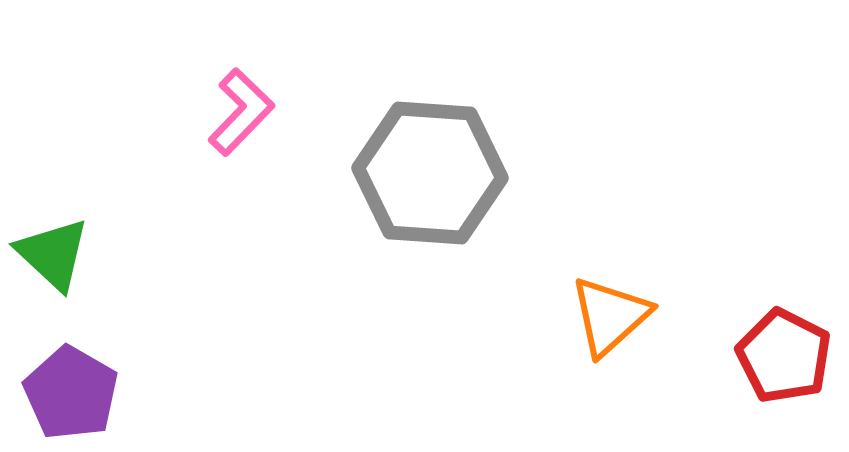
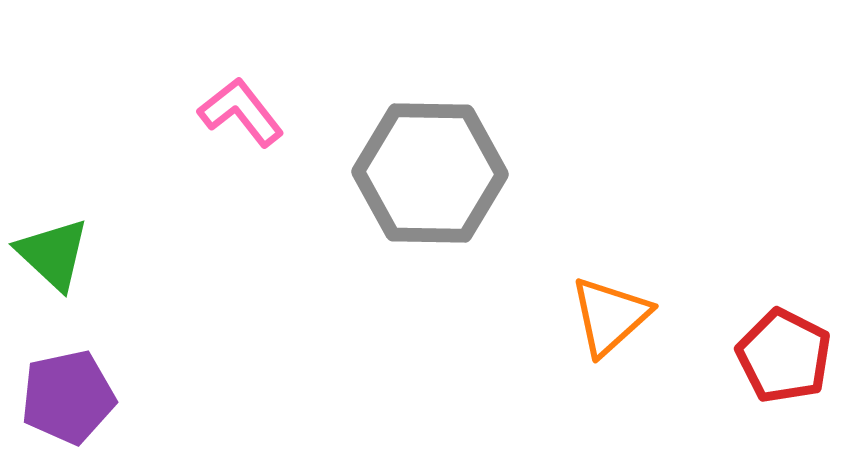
pink L-shape: rotated 82 degrees counterclockwise
gray hexagon: rotated 3 degrees counterclockwise
purple pentagon: moved 3 px left, 4 px down; rotated 30 degrees clockwise
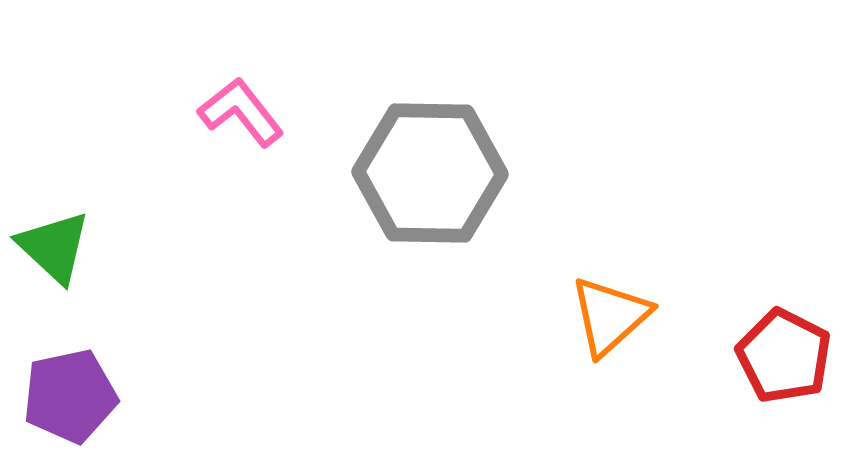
green triangle: moved 1 px right, 7 px up
purple pentagon: moved 2 px right, 1 px up
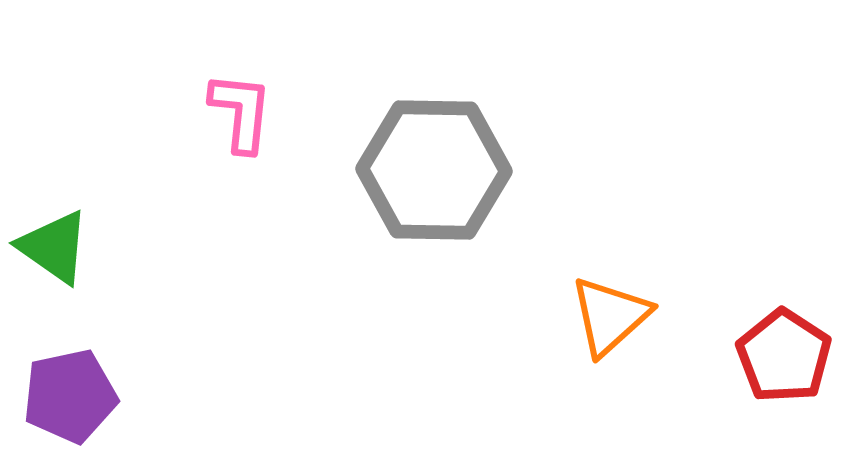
pink L-shape: rotated 44 degrees clockwise
gray hexagon: moved 4 px right, 3 px up
green triangle: rotated 8 degrees counterclockwise
red pentagon: rotated 6 degrees clockwise
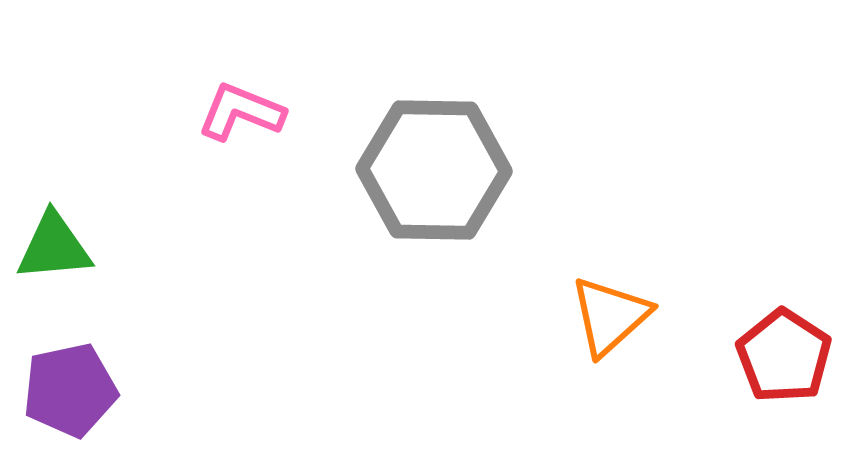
pink L-shape: rotated 74 degrees counterclockwise
green triangle: rotated 40 degrees counterclockwise
purple pentagon: moved 6 px up
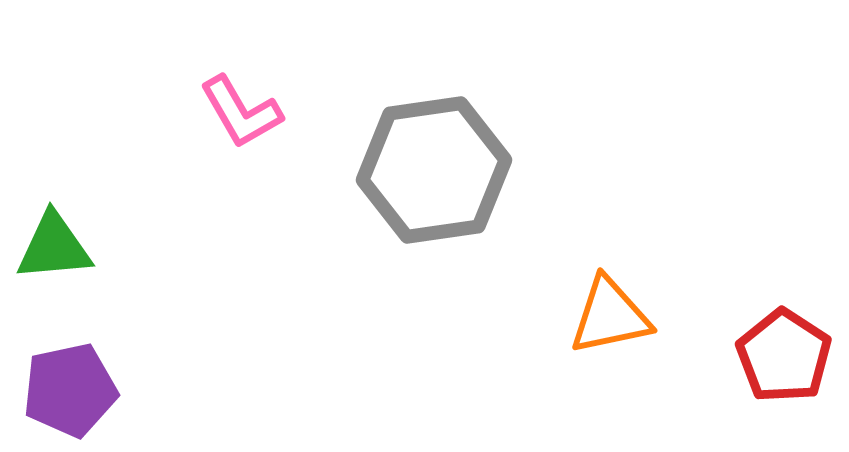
pink L-shape: rotated 142 degrees counterclockwise
gray hexagon: rotated 9 degrees counterclockwise
orange triangle: rotated 30 degrees clockwise
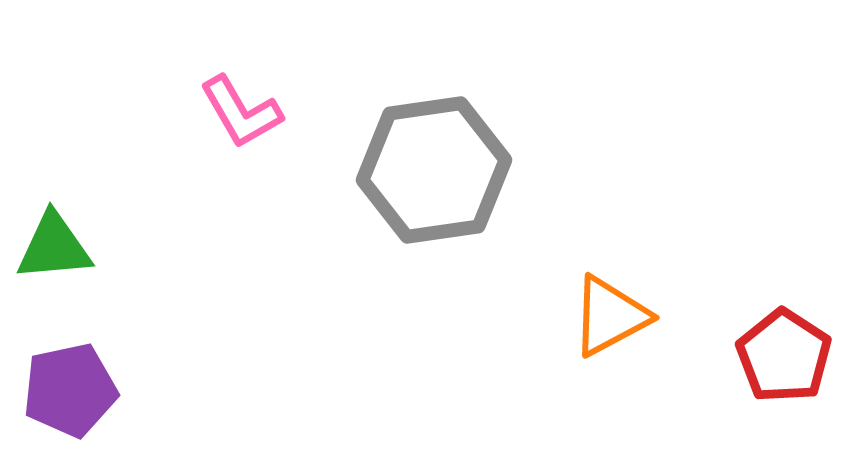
orange triangle: rotated 16 degrees counterclockwise
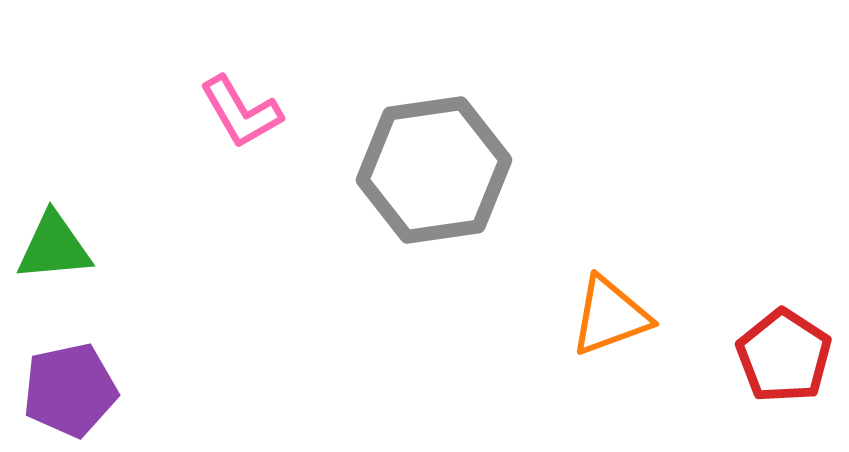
orange triangle: rotated 8 degrees clockwise
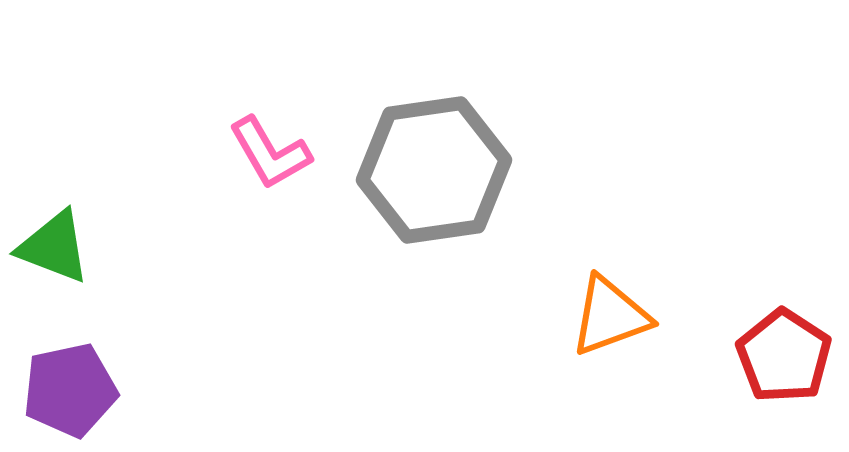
pink L-shape: moved 29 px right, 41 px down
green triangle: rotated 26 degrees clockwise
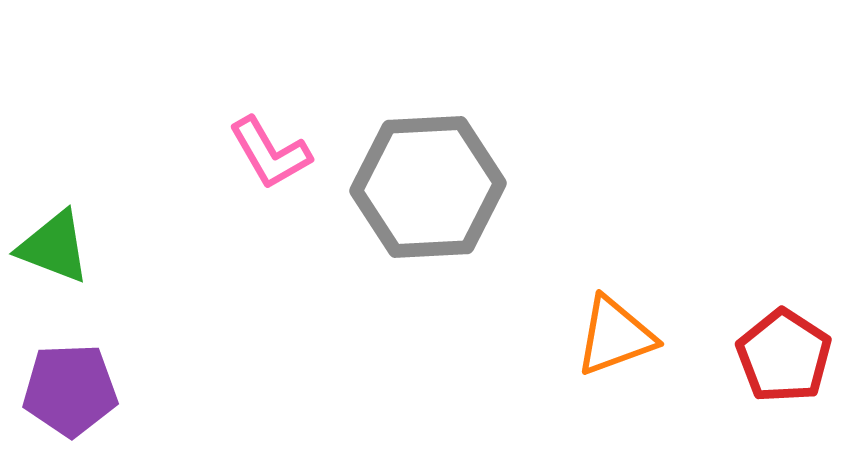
gray hexagon: moved 6 px left, 17 px down; rotated 5 degrees clockwise
orange triangle: moved 5 px right, 20 px down
purple pentagon: rotated 10 degrees clockwise
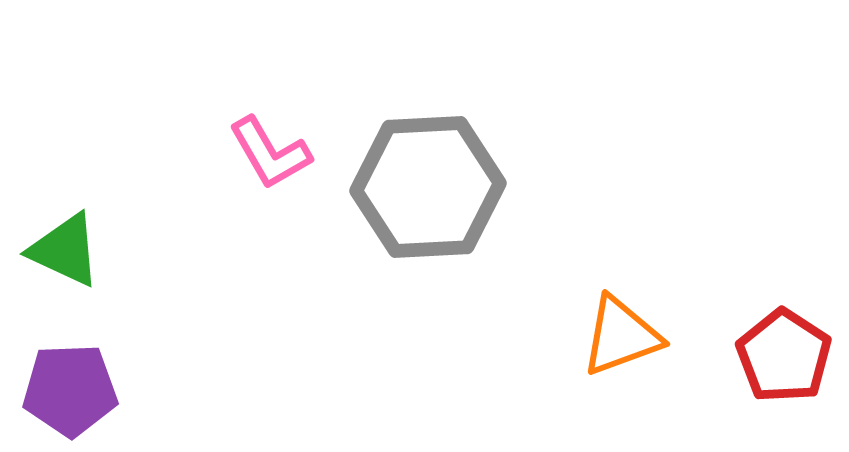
green triangle: moved 11 px right, 3 px down; rotated 4 degrees clockwise
orange triangle: moved 6 px right
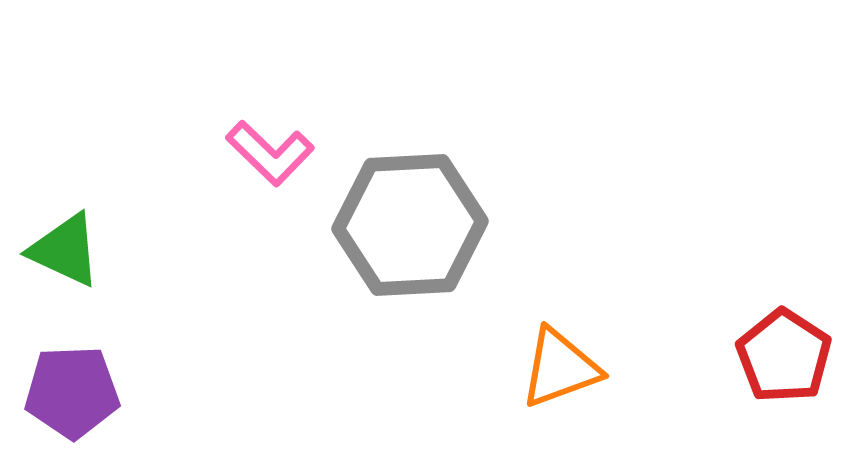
pink L-shape: rotated 16 degrees counterclockwise
gray hexagon: moved 18 px left, 38 px down
orange triangle: moved 61 px left, 32 px down
purple pentagon: moved 2 px right, 2 px down
